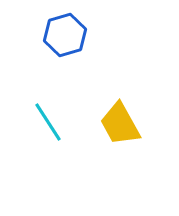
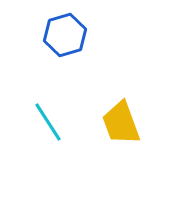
yellow trapezoid: moved 1 px right, 1 px up; rotated 9 degrees clockwise
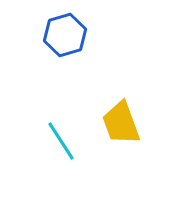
cyan line: moved 13 px right, 19 px down
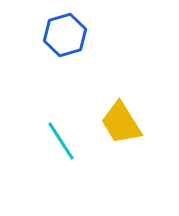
yellow trapezoid: rotated 12 degrees counterclockwise
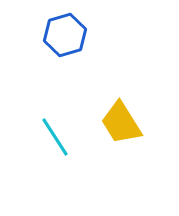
cyan line: moved 6 px left, 4 px up
